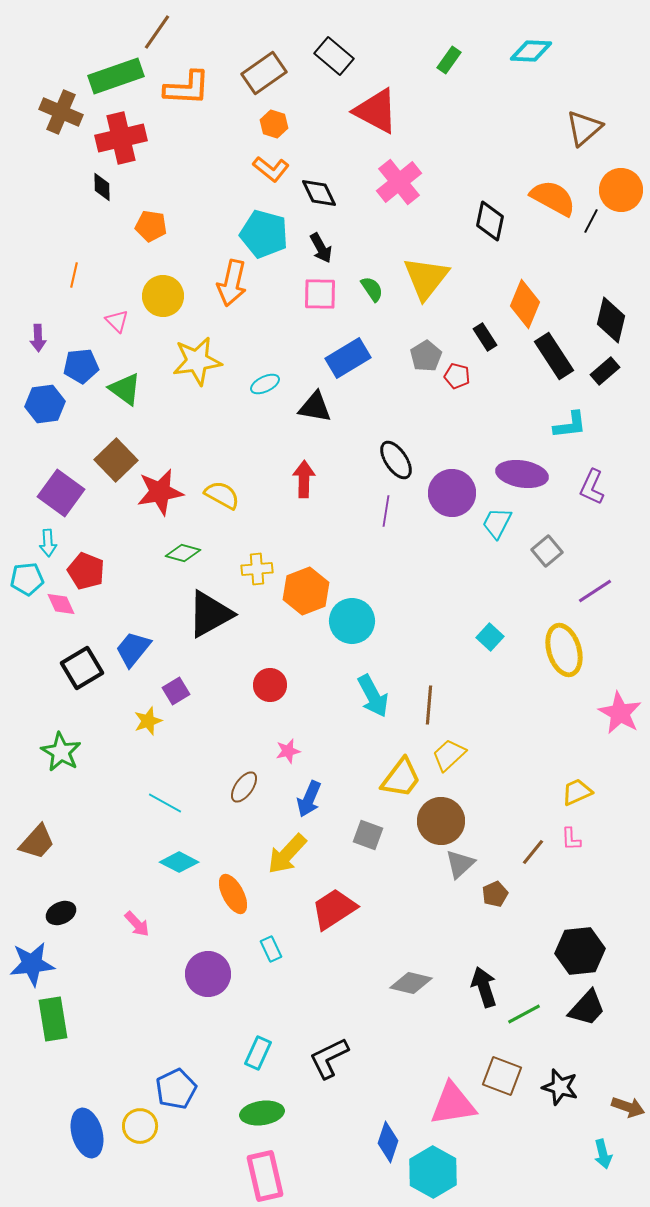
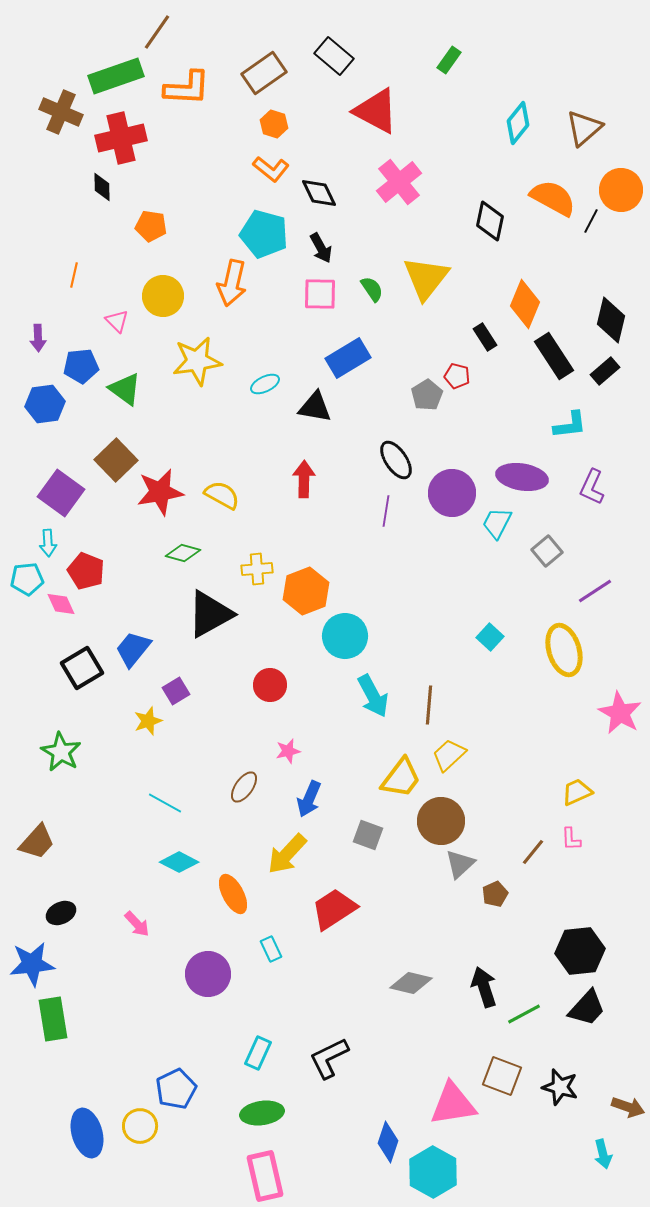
cyan diamond at (531, 51): moved 13 px left, 72 px down; rotated 54 degrees counterclockwise
gray pentagon at (426, 356): moved 1 px right, 39 px down
purple ellipse at (522, 474): moved 3 px down
cyan circle at (352, 621): moved 7 px left, 15 px down
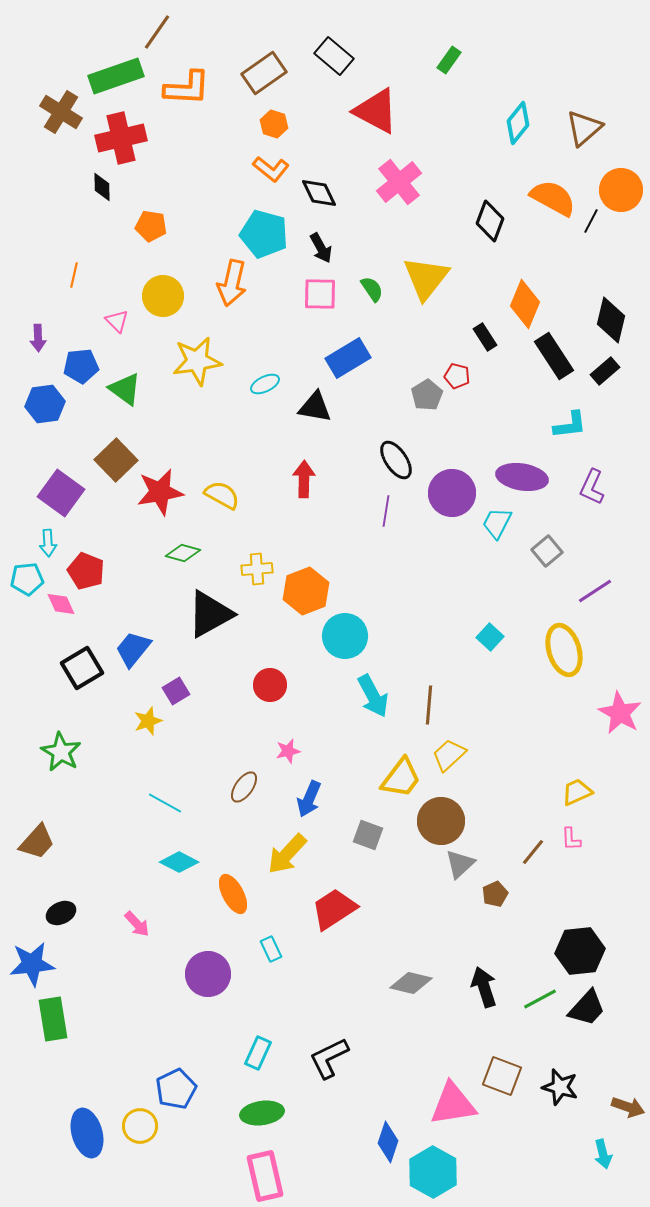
brown cross at (61, 112): rotated 9 degrees clockwise
black diamond at (490, 221): rotated 9 degrees clockwise
green line at (524, 1014): moved 16 px right, 15 px up
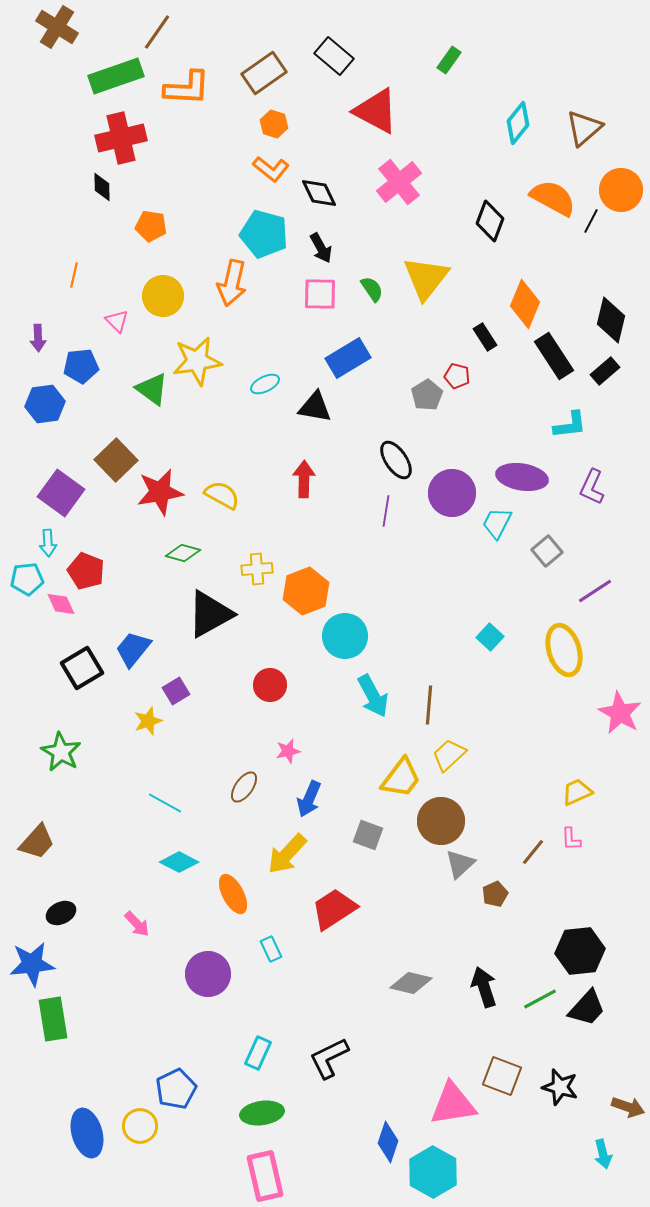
brown cross at (61, 112): moved 4 px left, 85 px up
green triangle at (125, 389): moved 27 px right
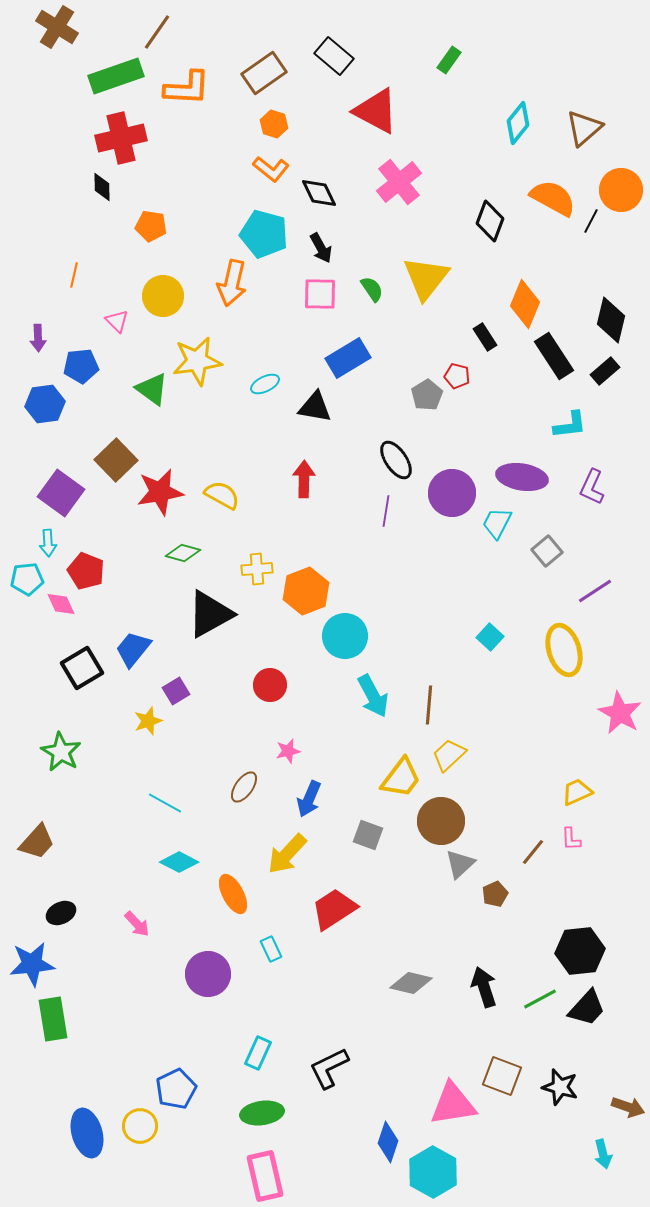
black L-shape at (329, 1058): moved 10 px down
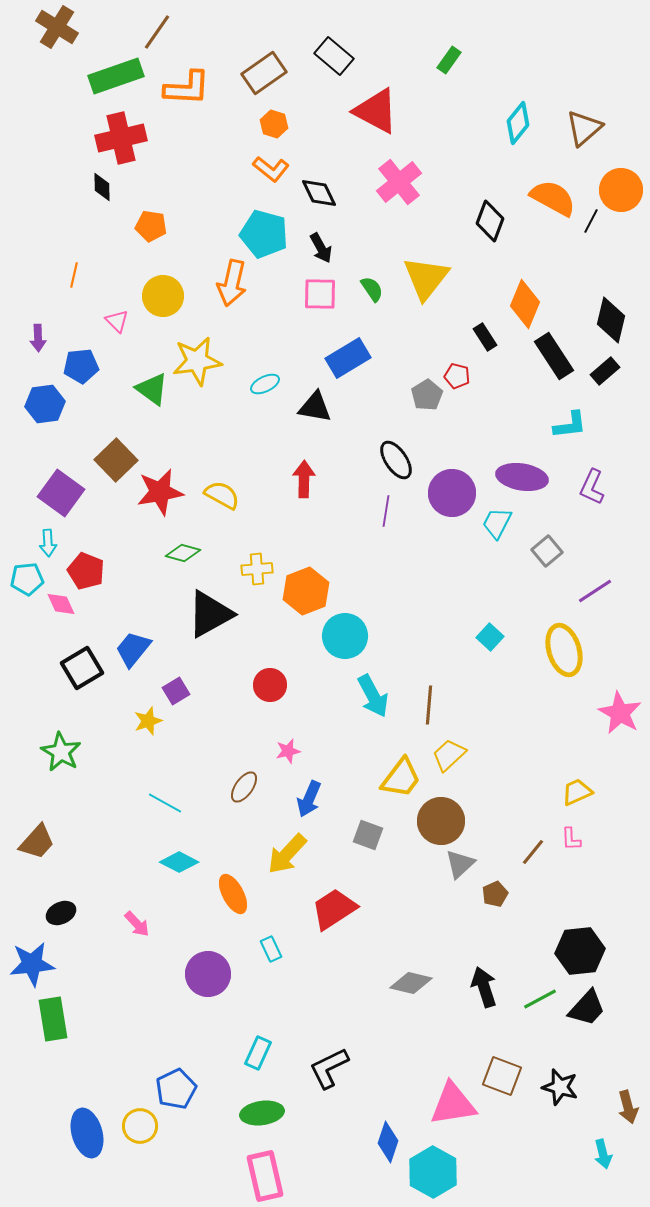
brown arrow at (628, 1107): rotated 56 degrees clockwise
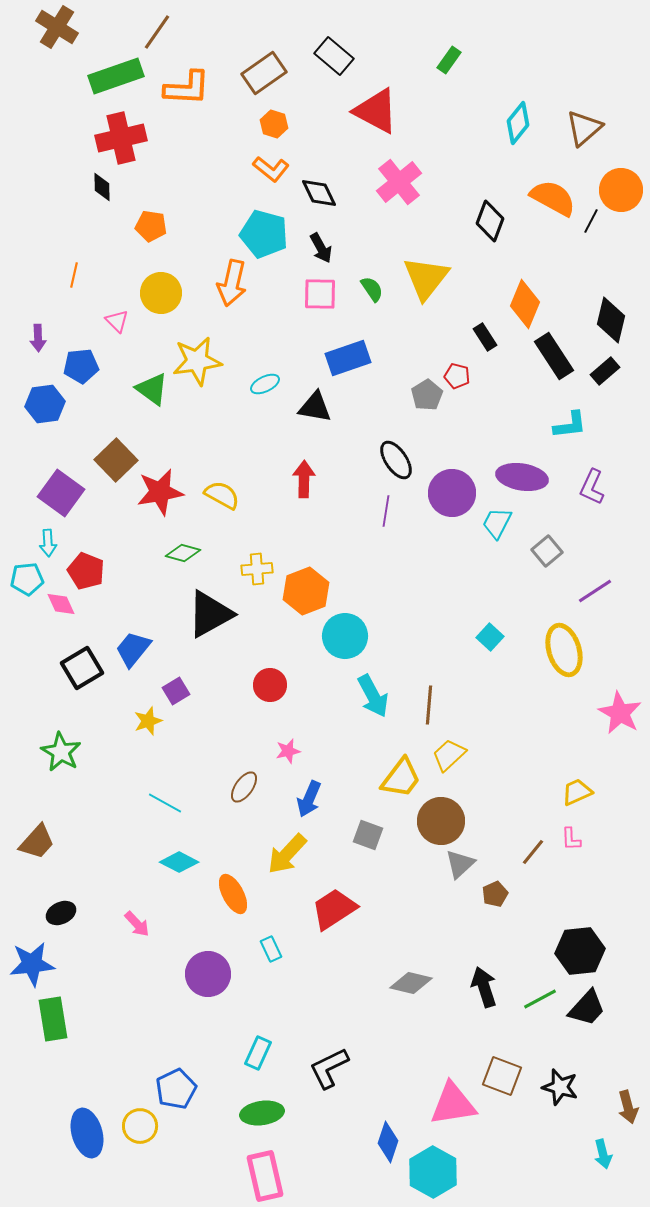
yellow circle at (163, 296): moved 2 px left, 3 px up
blue rectangle at (348, 358): rotated 12 degrees clockwise
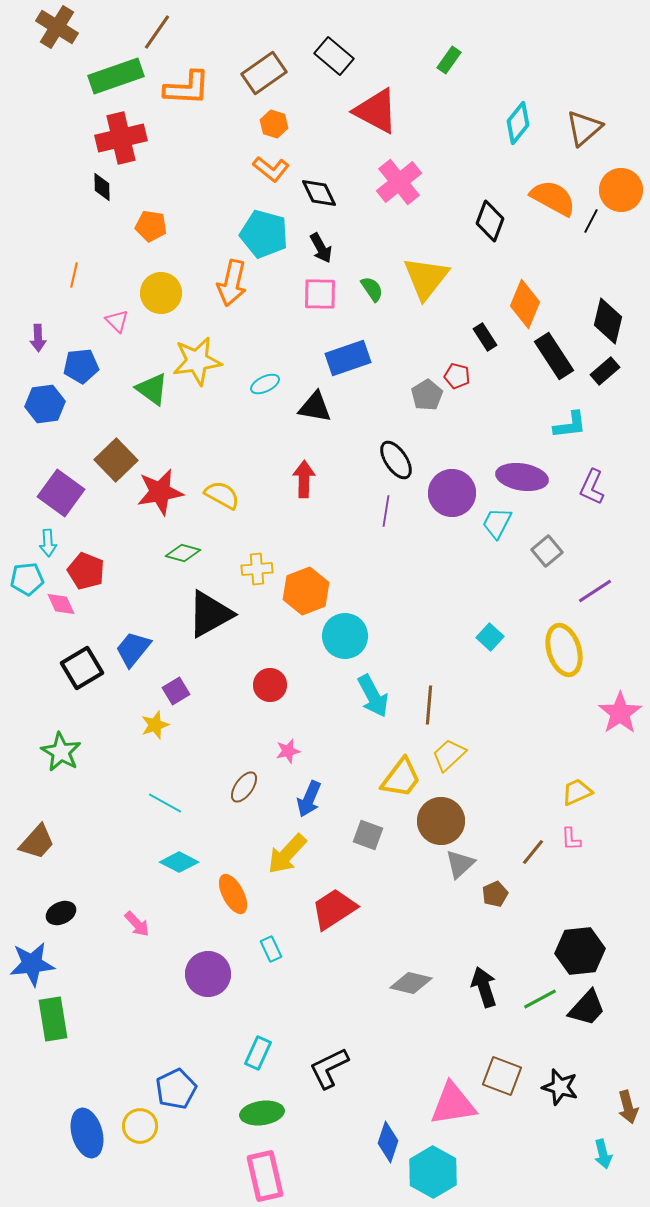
black diamond at (611, 320): moved 3 px left, 1 px down
pink star at (620, 713): rotated 9 degrees clockwise
yellow star at (148, 721): moved 7 px right, 4 px down
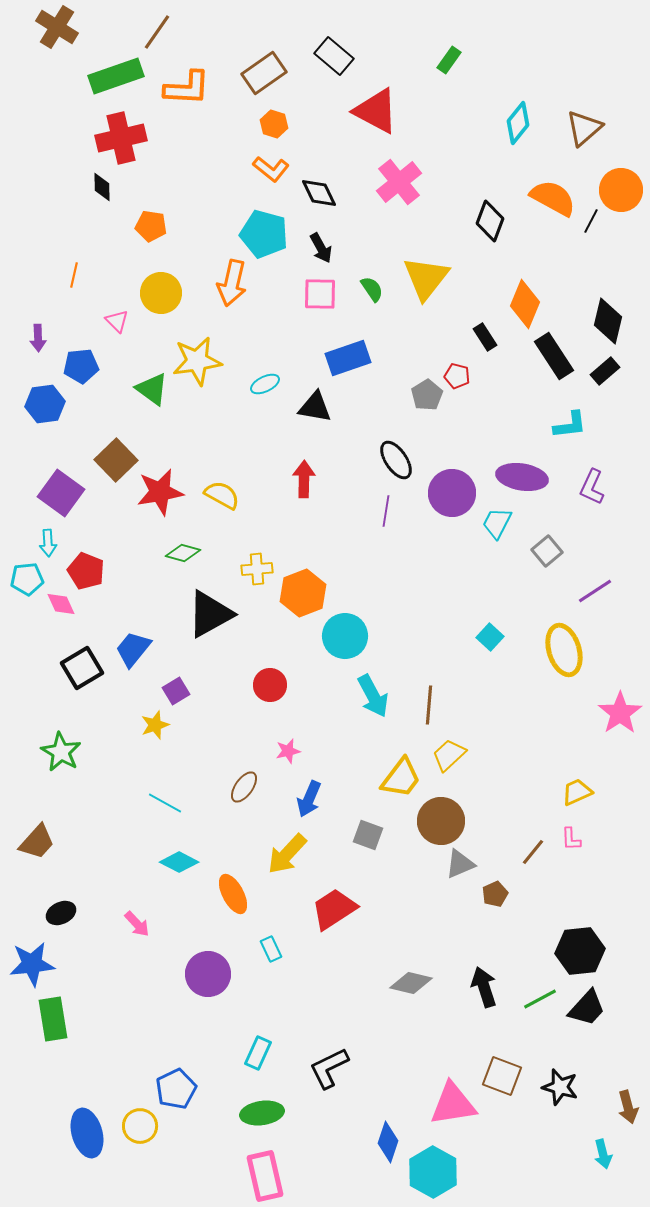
orange hexagon at (306, 591): moved 3 px left, 2 px down
gray triangle at (460, 864): rotated 20 degrees clockwise
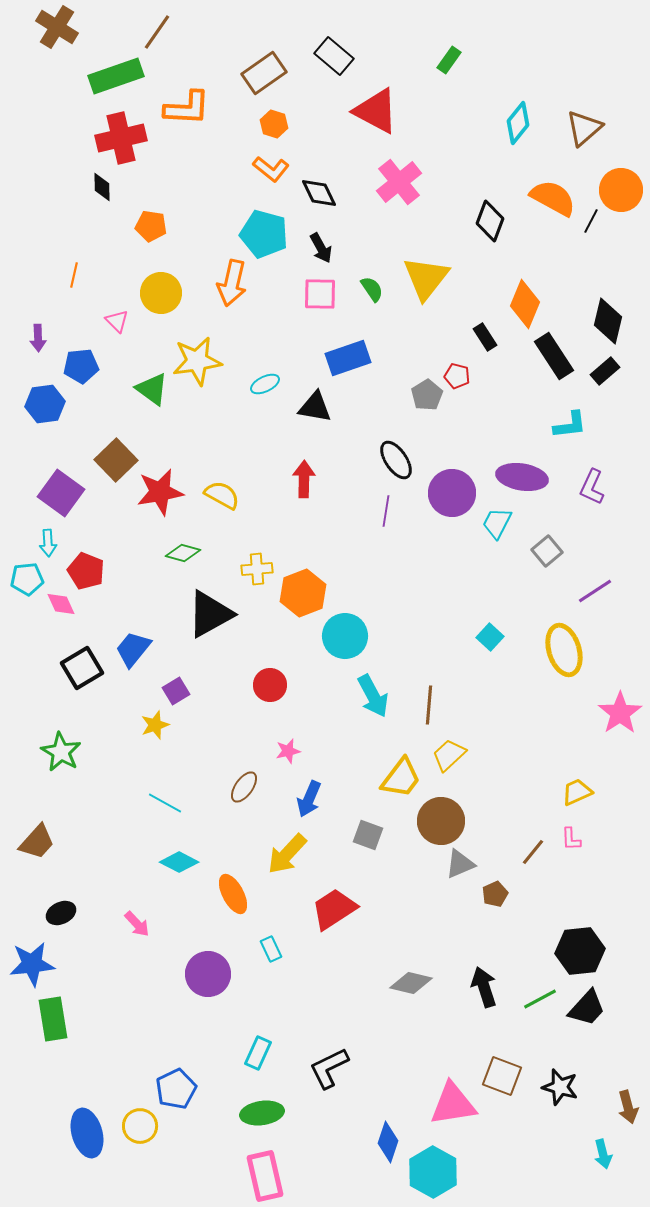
orange L-shape at (187, 88): moved 20 px down
